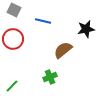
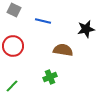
red circle: moved 7 px down
brown semicircle: rotated 48 degrees clockwise
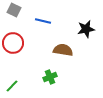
red circle: moved 3 px up
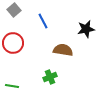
gray square: rotated 24 degrees clockwise
blue line: rotated 49 degrees clockwise
green line: rotated 56 degrees clockwise
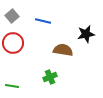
gray square: moved 2 px left, 6 px down
blue line: rotated 49 degrees counterclockwise
black star: moved 5 px down
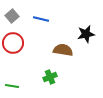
blue line: moved 2 px left, 2 px up
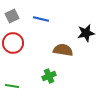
gray square: rotated 16 degrees clockwise
black star: moved 1 px up
green cross: moved 1 px left, 1 px up
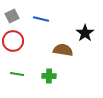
black star: moved 1 px left; rotated 24 degrees counterclockwise
red circle: moved 2 px up
green cross: rotated 24 degrees clockwise
green line: moved 5 px right, 12 px up
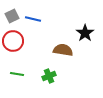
blue line: moved 8 px left
green cross: rotated 24 degrees counterclockwise
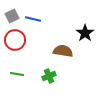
red circle: moved 2 px right, 1 px up
brown semicircle: moved 1 px down
